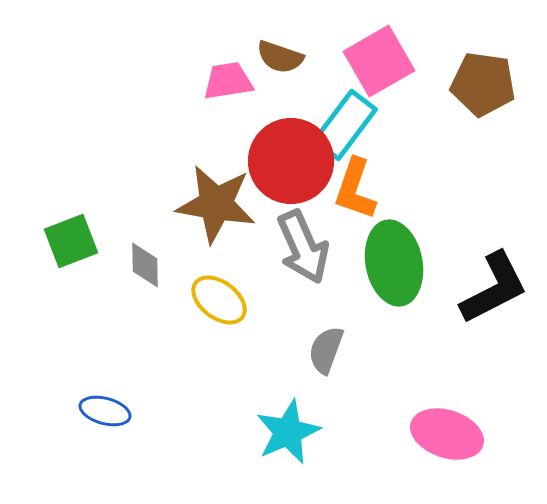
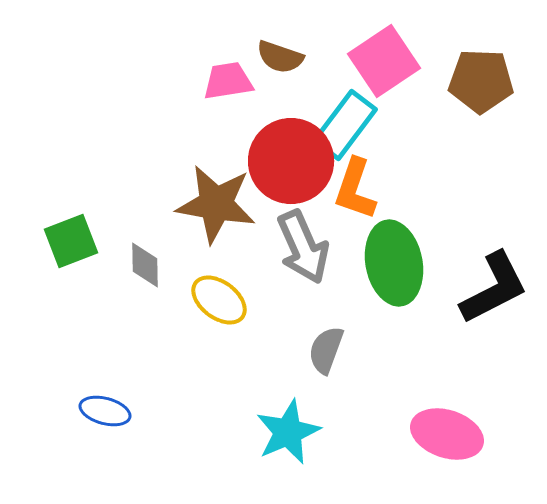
pink square: moved 5 px right; rotated 4 degrees counterclockwise
brown pentagon: moved 2 px left, 3 px up; rotated 6 degrees counterclockwise
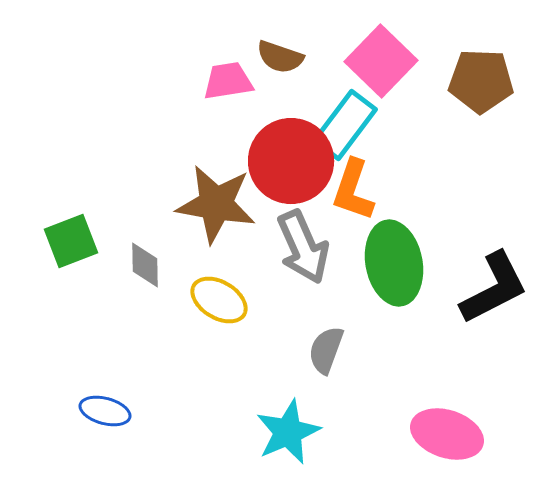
pink square: moved 3 px left; rotated 12 degrees counterclockwise
orange L-shape: moved 2 px left, 1 px down
yellow ellipse: rotated 6 degrees counterclockwise
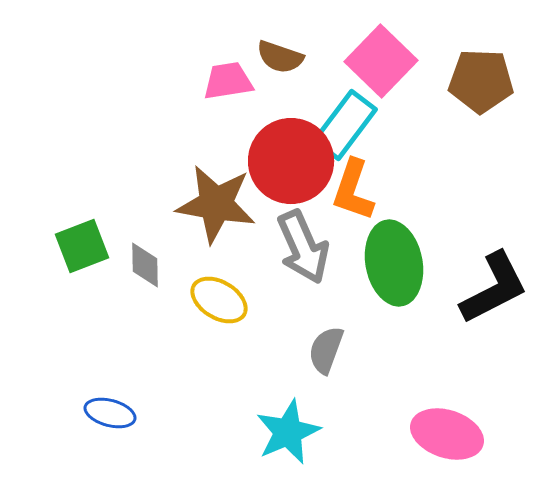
green square: moved 11 px right, 5 px down
blue ellipse: moved 5 px right, 2 px down
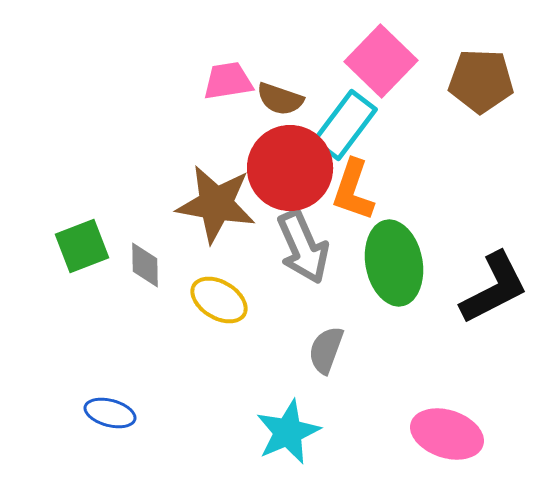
brown semicircle: moved 42 px down
red circle: moved 1 px left, 7 px down
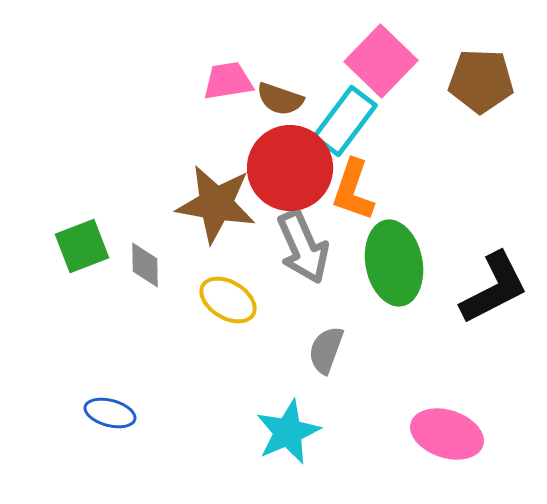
cyan rectangle: moved 4 px up
yellow ellipse: moved 9 px right
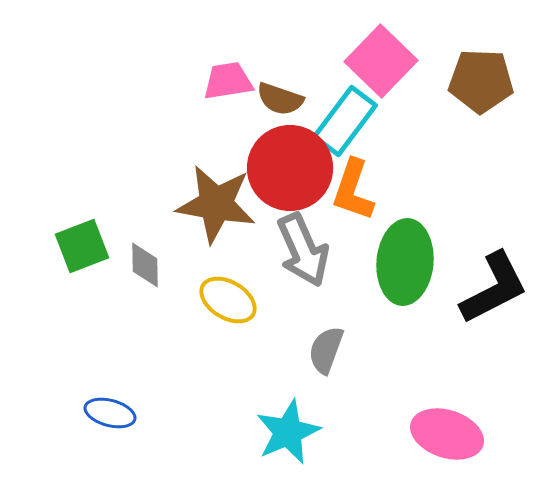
gray arrow: moved 3 px down
green ellipse: moved 11 px right, 1 px up; rotated 16 degrees clockwise
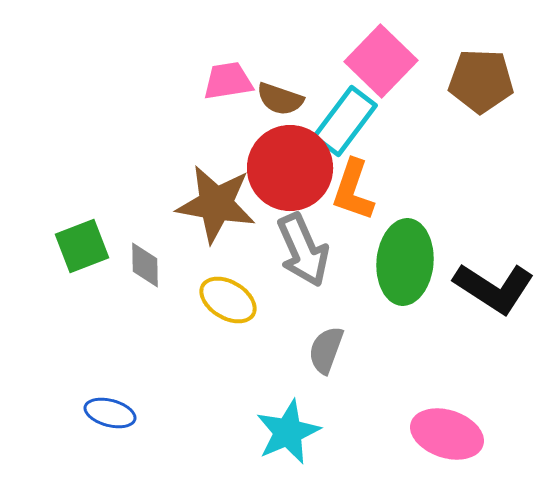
black L-shape: rotated 60 degrees clockwise
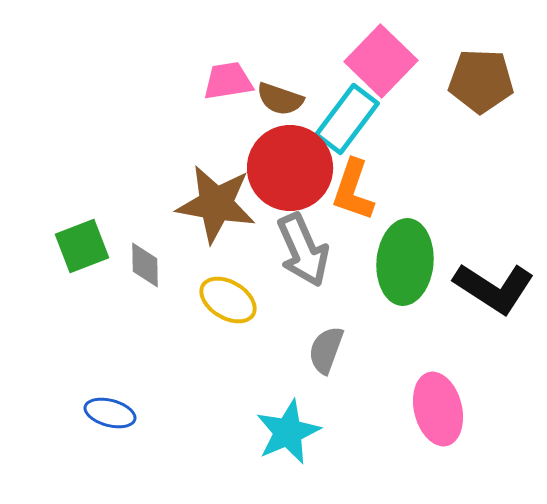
cyan rectangle: moved 2 px right, 2 px up
pink ellipse: moved 9 px left, 25 px up; rotated 58 degrees clockwise
